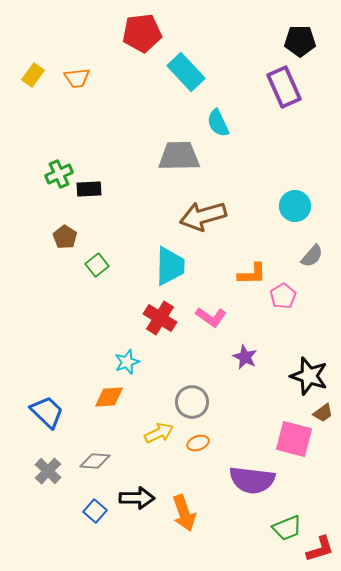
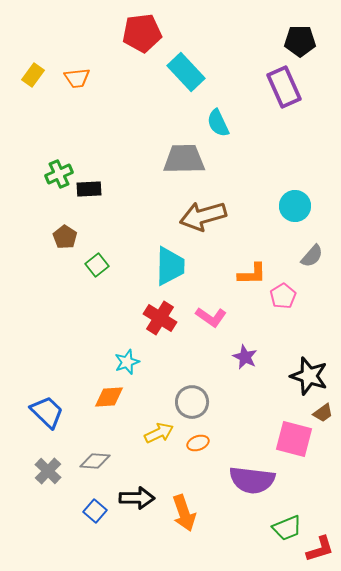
gray trapezoid: moved 5 px right, 3 px down
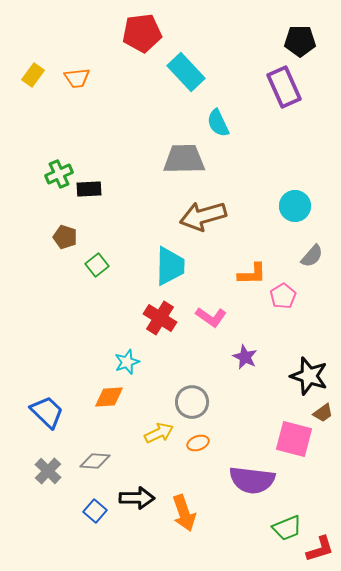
brown pentagon: rotated 15 degrees counterclockwise
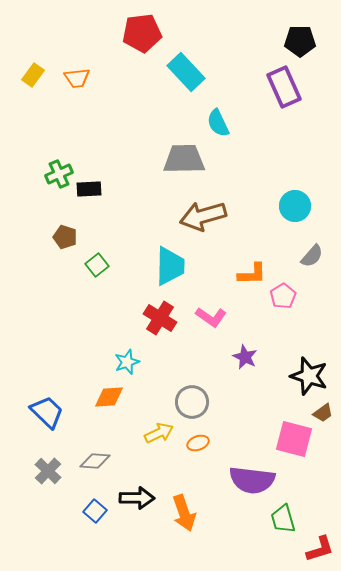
green trapezoid: moved 4 px left, 9 px up; rotated 96 degrees clockwise
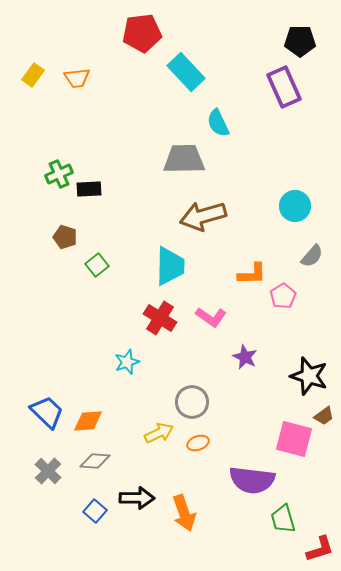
orange diamond: moved 21 px left, 24 px down
brown trapezoid: moved 1 px right, 3 px down
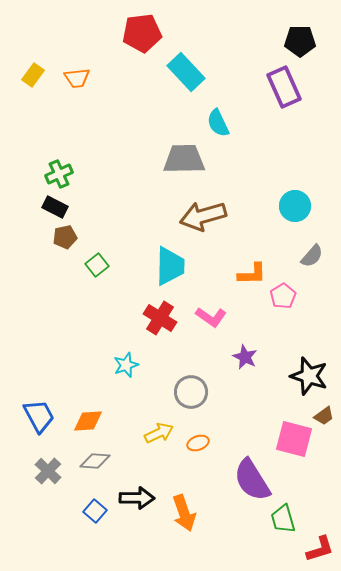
black rectangle: moved 34 px left, 18 px down; rotated 30 degrees clockwise
brown pentagon: rotated 30 degrees counterclockwise
cyan star: moved 1 px left, 3 px down
gray circle: moved 1 px left, 10 px up
blue trapezoid: moved 8 px left, 4 px down; rotated 18 degrees clockwise
purple semicircle: rotated 51 degrees clockwise
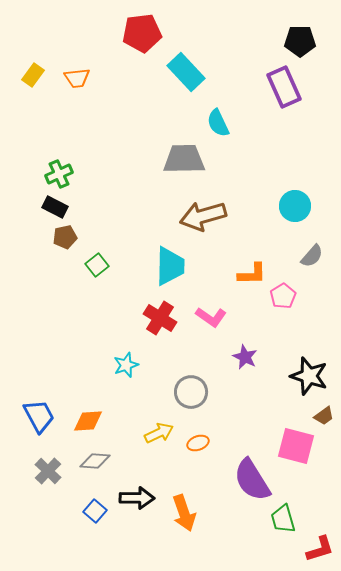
pink square: moved 2 px right, 7 px down
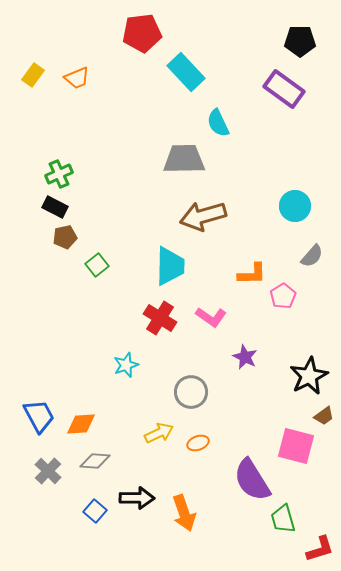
orange trapezoid: rotated 16 degrees counterclockwise
purple rectangle: moved 2 px down; rotated 30 degrees counterclockwise
black star: rotated 27 degrees clockwise
orange diamond: moved 7 px left, 3 px down
